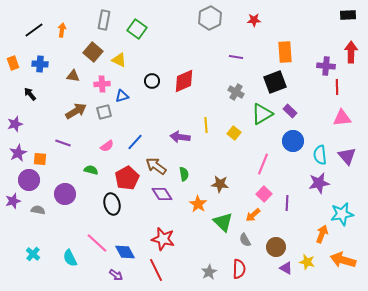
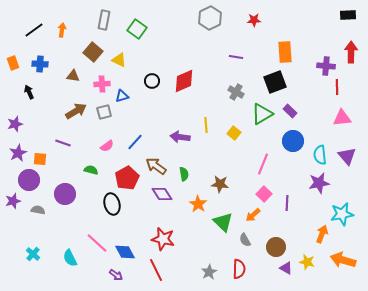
black arrow at (30, 94): moved 1 px left, 2 px up; rotated 16 degrees clockwise
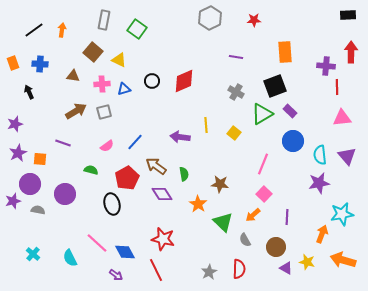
black square at (275, 82): moved 4 px down
blue triangle at (122, 96): moved 2 px right, 7 px up
purple circle at (29, 180): moved 1 px right, 4 px down
purple line at (287, 203): moved 14 px down
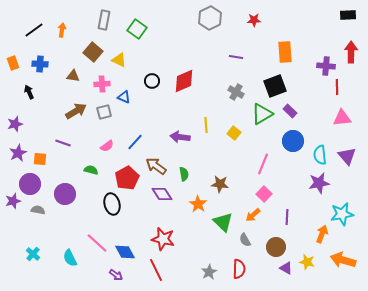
blue triangle at (124, 89): moved 8 px down; rotated 40 degrees clockwise
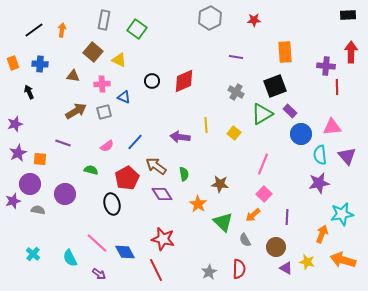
pink triangle at (342, 118): moved 10 px left, 9 px down
blue circle at (293, 141): moved 8 px right, 7 px up
purple arrow at (116, 275): moved 17 px left, 1 px up
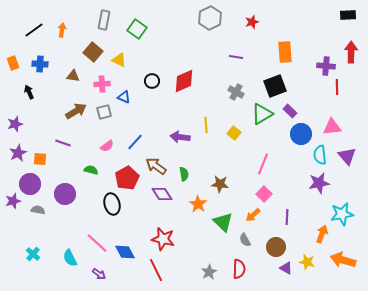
red star at (254, 20): moved 2 px left, 2 px down; rotated 16 degrees counterclockwise
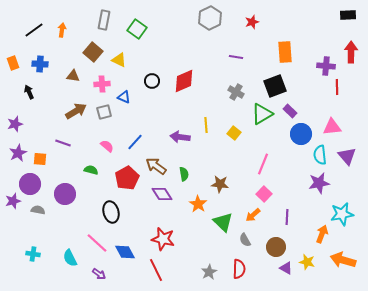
pink semicircle at (107, 146): rotated 104 degrees counterclockwise
black ellipse at (112, 204): moved 1 px left, 8 px down
cyan cross at (33, 254): rotated 32 degrees counterclockwise
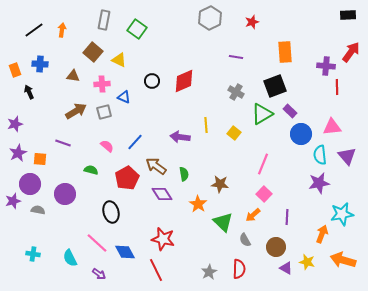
red arrow at (351, 52): rotated 35 degrees clockwise
orange rectangle at (13, 63): moved 2 px right, 7 px down
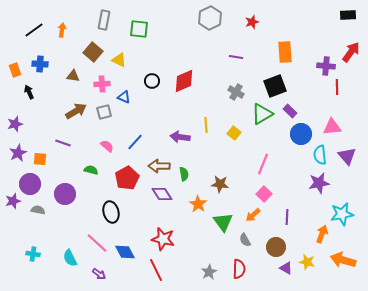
green square at (137, 29): moved 2 px right; rotated 30 degrees counterclockwise
brown arrow at (156, 166): moved 3 px right; rotated 35 degrees counterclockwise
green triangle at (223, 222): rotated 10 degrees clockwise
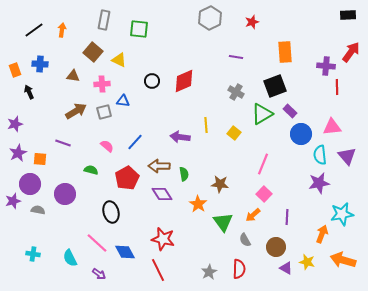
blue triangle at (124, 97): moved 1 px left, 4 px down; rotated 16 degrees counterclockwise
red line at (156, 270): moved 2 px right
